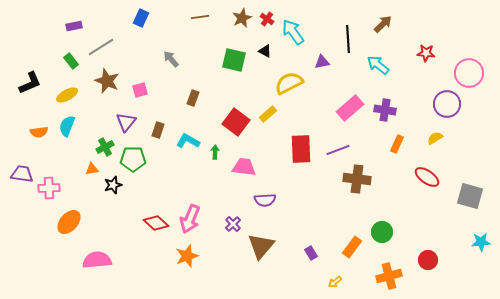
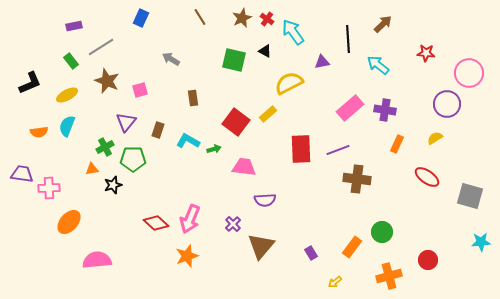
brown line at (200, 17): rotated 66 degrees clockwise
gray arrow at (171, 59): rotated 18 degrees counterclockwise
brown rectangle at (193, 98): rotated 28 degrees counterclockwise
green arrow at (215, 152): moved 1 px left, 3 px up; rotated 72 degrees clockwise
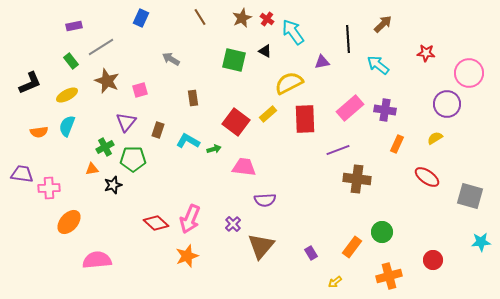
red rectangle at (301, 149): moved 4 px right, 30 px up
red circle at (428, 260): moved 5 px right
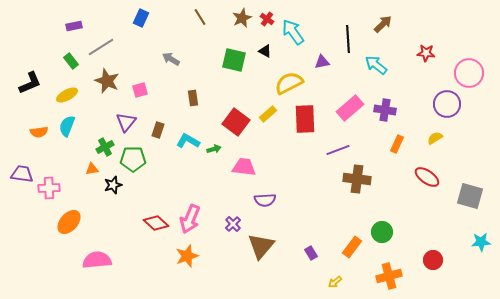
cyan arrow at (378, 65): moved 2 px left
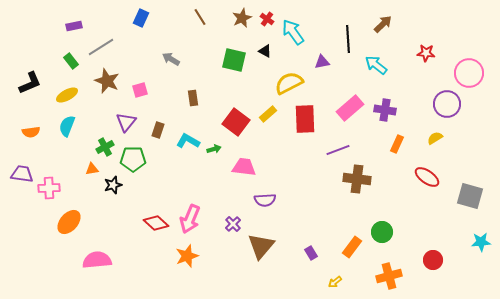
orange semicircle at (39, 132): moved 8 px left
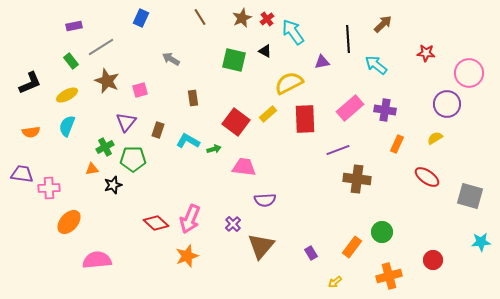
red cross at (267, 19): rotated 16 degrees clockwise
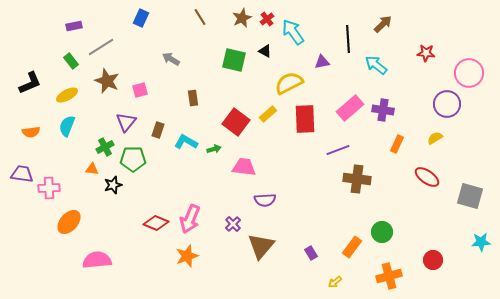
purple cross at (385, 110): moved 2 px left
cyan L-shape at (188, 141): moved 2 px left, 1 px down
orange triangle at (92, 169): rotated 16 degrees clockwise
red diamond at (156, 223): rotated 20 degrees counterclockwise
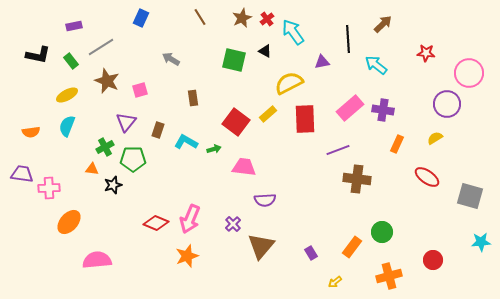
black L-shape at (30, 83): moved 8 px right, 28 px up; rotated 35 degrees clockwise
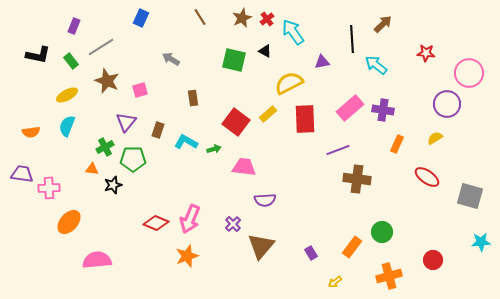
purple rectangle at (74, 26): rotated 56 degrees counterclockwise
black line at (348, 39): moved 4 px right
